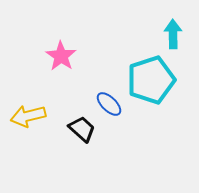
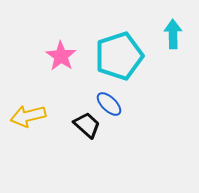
cyan pentagon: moved 32 px left, 24 px up
black trapezoid: moved 5 px right, 4 px up
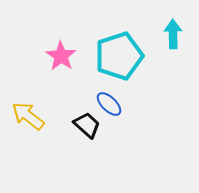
yellow arrow: rotated 52 degrees clockwise
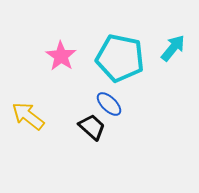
cyan arrow: moved 14 px down; rotated 40 degrees clockwise
cyan pentagon: moved 1 px right, 2 px down; rotated 30 degrees clockwise
black trapezoid: moved 5 px right, 2 px down
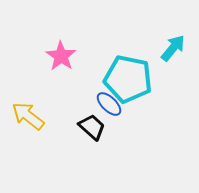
cyan pentagon: moved 8 px right, 21 px down
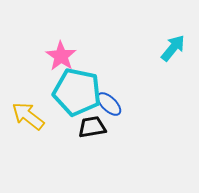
cyan pentagon: moved 51 px left, 13 px down
black trapezoid: rotated 52 degrees counterclockwise
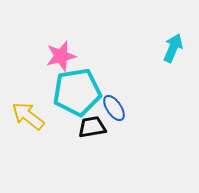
cyan arrow: rotated 16 degrees counterclockwise
pink star: rotated 24 degrees clockwise
cyan pentagon: rotated 21 degrees counterclockwise
blue ellipse: moved 5 px right, 4 px down; rotated 12 degrees clockwise
